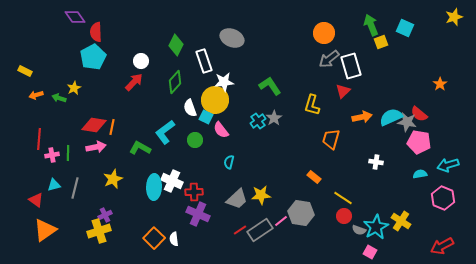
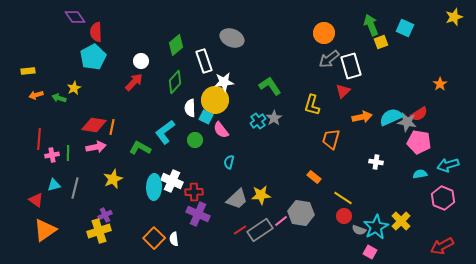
green diamond at (176, 45): rotated 25 degrees clockwise
yellow rectangle at (25, 71): moved 3 px right; rotated 32 degrees counterclockwise
white semicircle at (190, 108): rotated 18 degrees clockwise
red semicircle at (419, 114): rotated 72 degrees counterclockwise
yellow cross at (401, 221): rotated 12 degrees clockwise
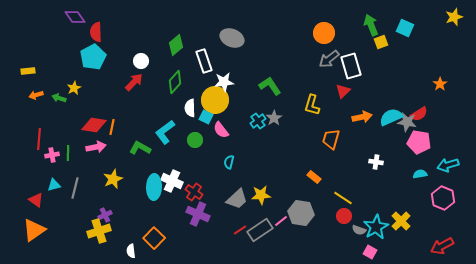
red cross at (194, 192): rotated 36 degrees clockwise
orange triangle at (45, 230): moved 11 px left
white semicircle at (174, 239): moved 43 px left, 12 px down
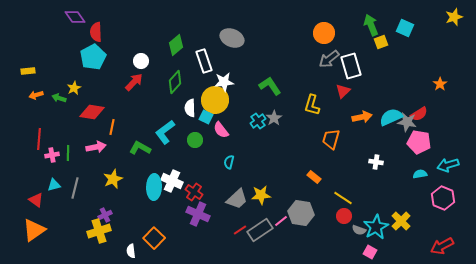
red diamond at (94, 125): moved 2 px left, 13 px up
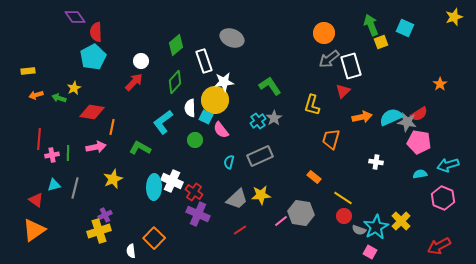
cyan L-shape at (165, 132): moved 2 px left, 10 px up
gray rectangle at (260, 230): moved 74 px up; rotated 10 degrees clockwise
red arrow at (442, 246): moved 3 px left
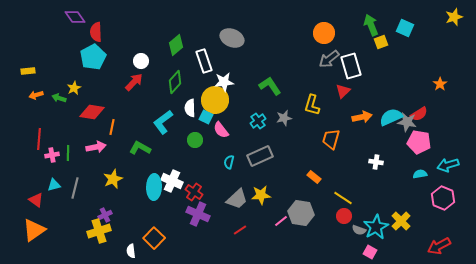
gray star at (274, 118): moved 10 px right; rotated 21 degrees clockwise
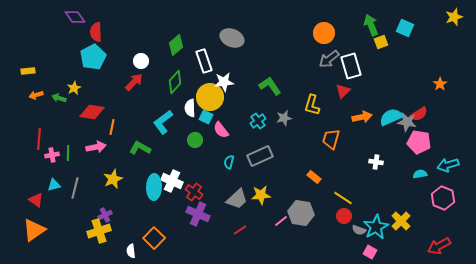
yellow circle at (215, 100): moved 5 px left, 3 px up
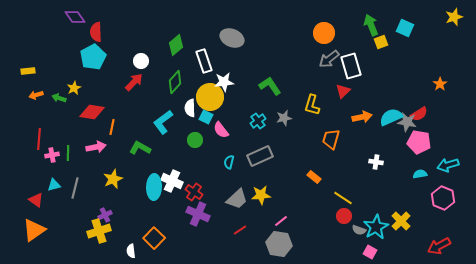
gray hexagon at (301, 213): moved 22 px left, 31 px down
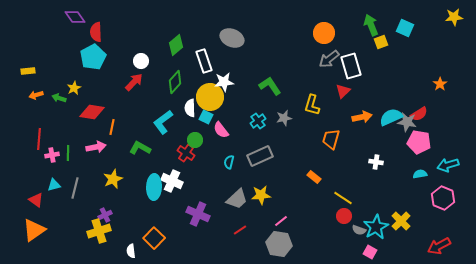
yellow star at (454, 17): rotated 12 degrees clockwise
red cross at (194, 192): moved 8 px left, 39 px up
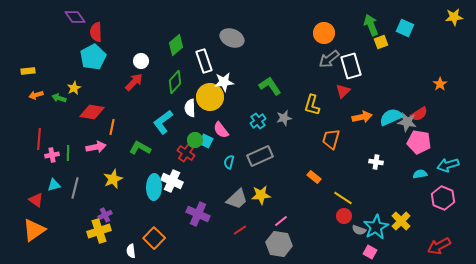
cyan square at (206, 117): moved 24 px down
